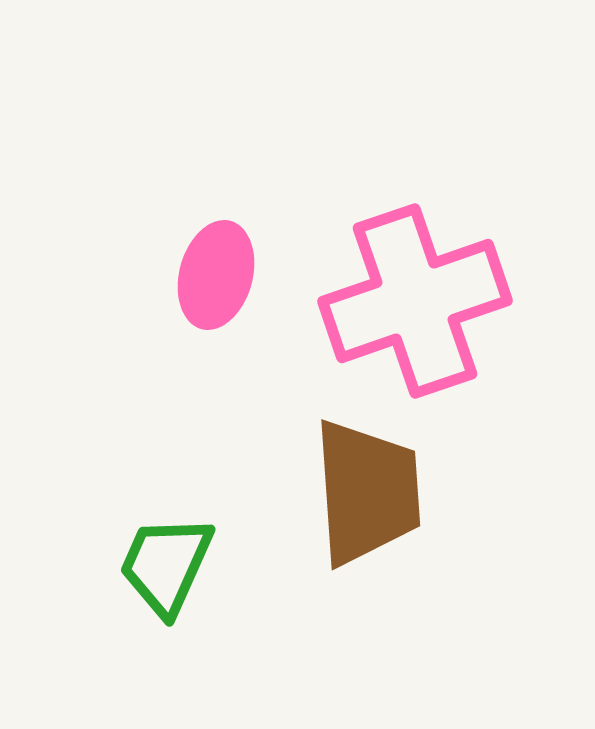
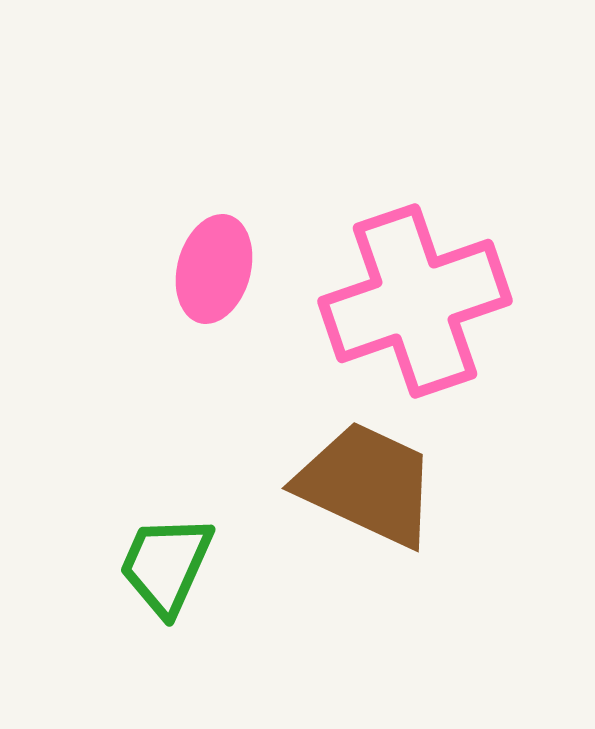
pink ellipse: moved 2 px left, 6 px up
brown trapezoid: moved 8 px up; rotated 61 degrees counterclockwise
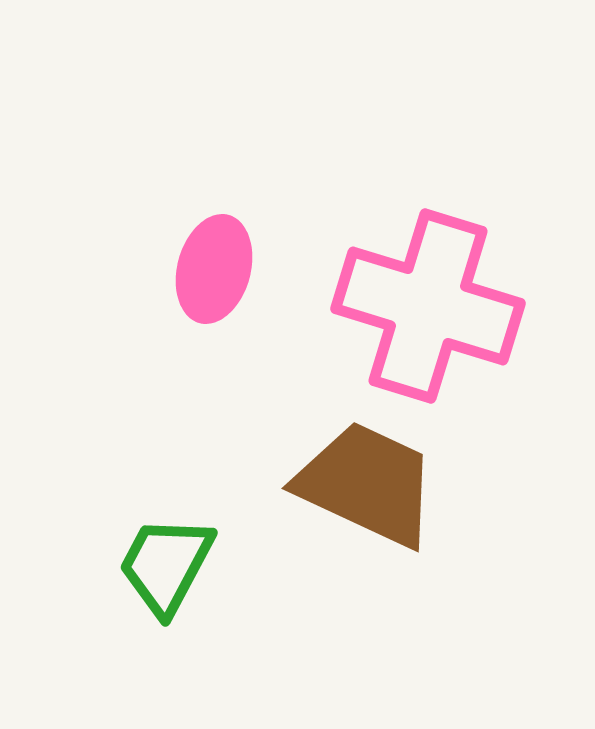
pink cross: moved 13 px right, 5 px down; rotated 36 degrees clockwise
green trapezoid: rotated 4 degrees clockwise
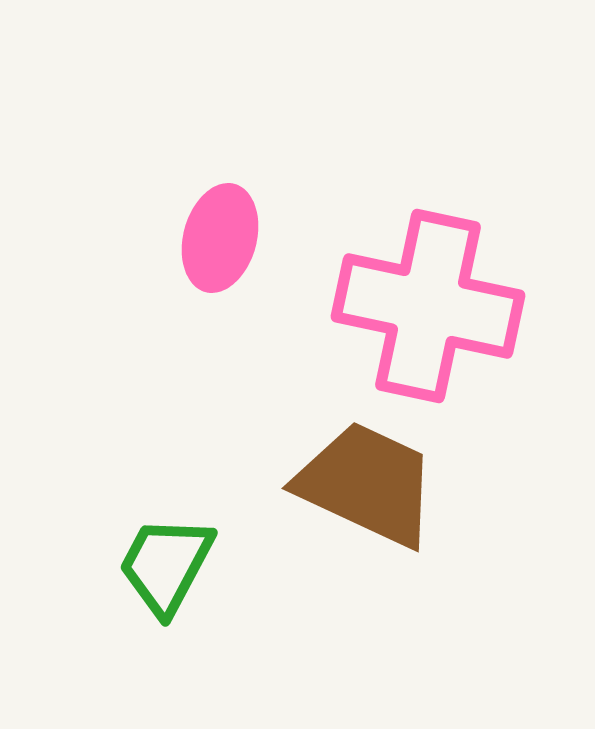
pink ellipse: moved 6 px right, 31 px up
pink cross: rotated 5 degrees counterclockwise
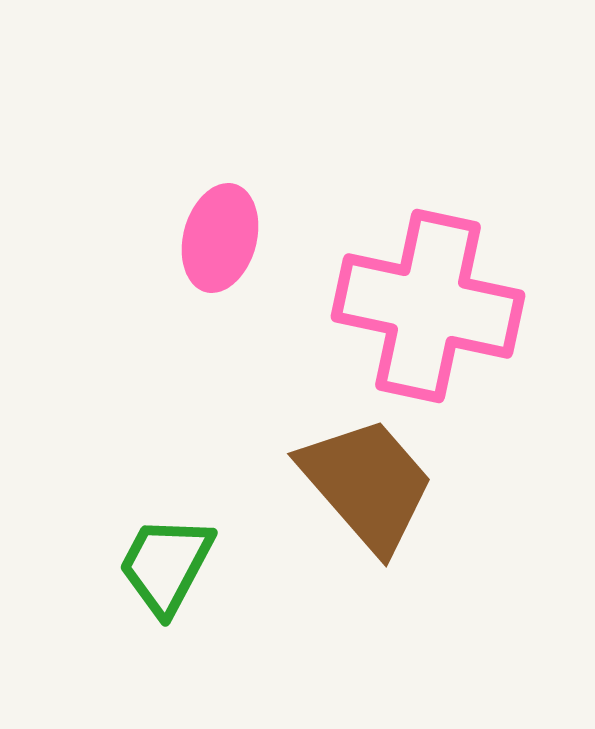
brown trapezoid: rotated 24 degrees clockwise
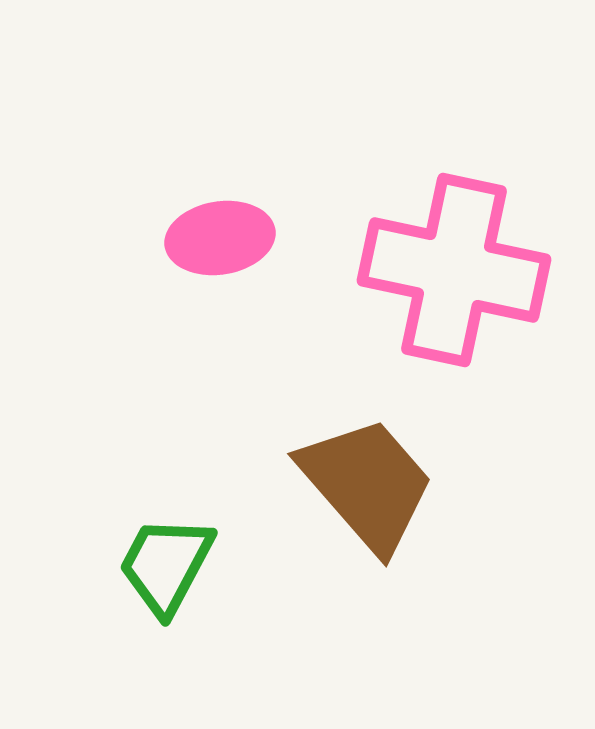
pink ellipse: rotated 66 degrees clockwise
pink cross: moved 26 px right, 36 px up
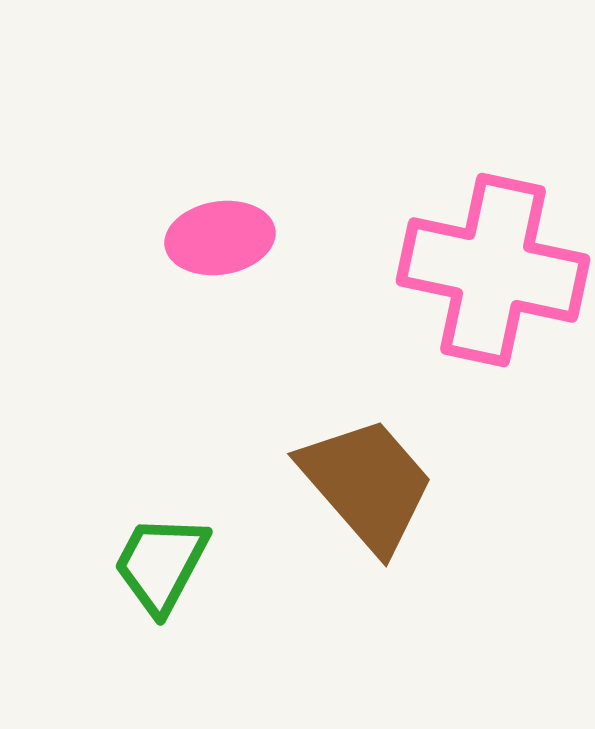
pink cross: moved 39 px right
green trapezoid: moved 5 px left, 1 px up
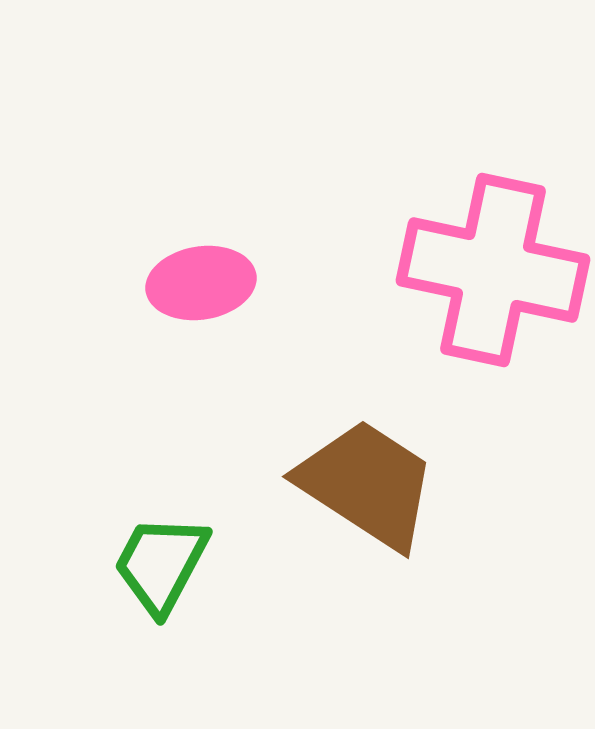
pink ellipse: moved 19 px left, 45 px down
brown trapezoid: rotated 16 degrees counterclockwise
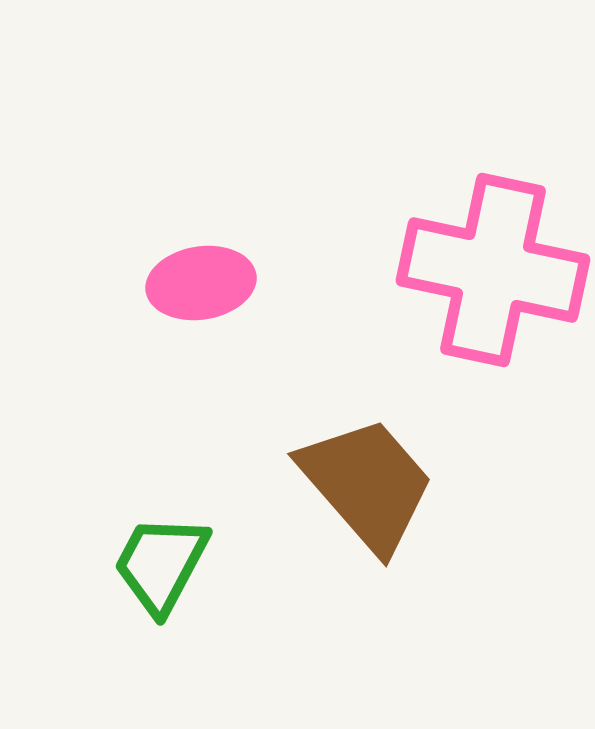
brown trapezoid: rotated 16 degrees clockwise
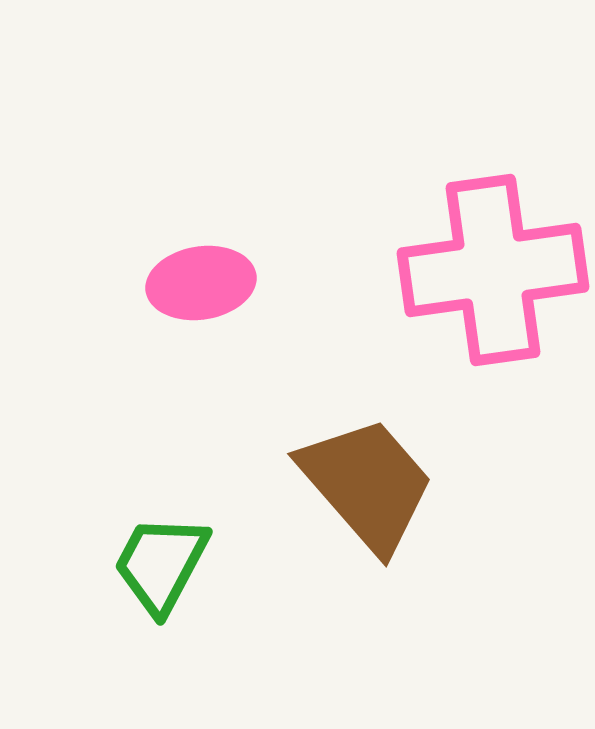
pink cross: rotated 20 degrees counterclockwise
